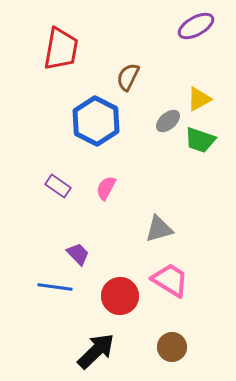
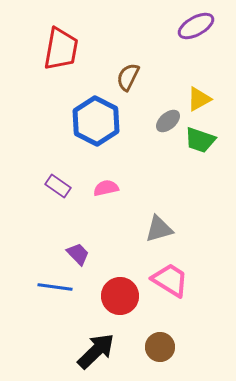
pink semicircle: rotated 50 degrees clockwise
brown circle: moved 12 px left
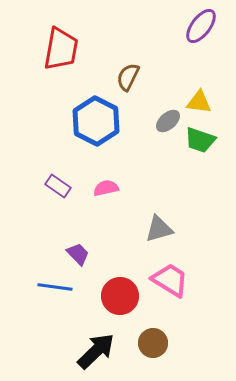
purple ellipse: moved 5 px right; rotated 24 degrees counterclockwise
yellow triangle: moved 3 px down; rotated 36 degrees clockwise
brown circle: moved 7 px left, 4 px up
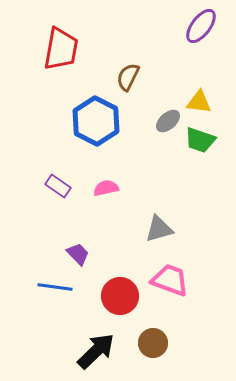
pink trapezoid: rotated 12 degrees counterclockwise
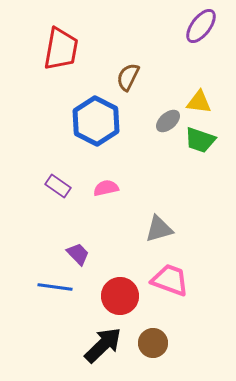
black arrow: moved 7 px right, 6 px up
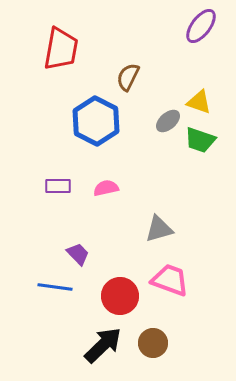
yellow triangle: rotated 12 degrees clockwise
purple rectangle: rotated 35 degrees counterclockwise
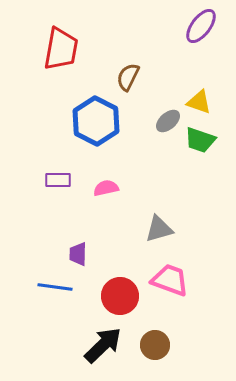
purple rectangle: moved 6 px up
purple trapezoid: rotated 135 degrees counterclockwise
brown circle: moved 2 px right, 2 px down
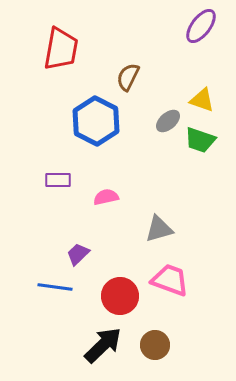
yellow triangle: moved 3 px right, 2 px up
pink semicircle: moved 9 px down
purple trapezoid: rotated 45 degrees clockwise
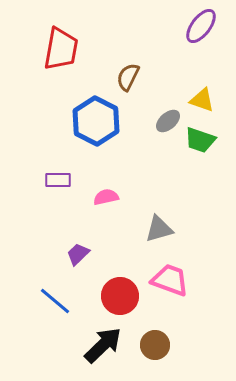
blue line: moved 14 px down; rotated 32 degrees clockwise
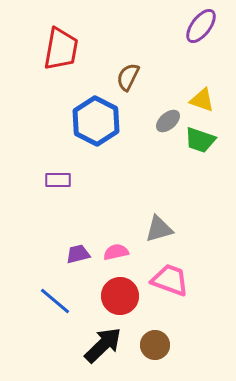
pink semicircle: moved 10 px right, 55 px down
purple trapezoid: rotated 30 degrees clockwise
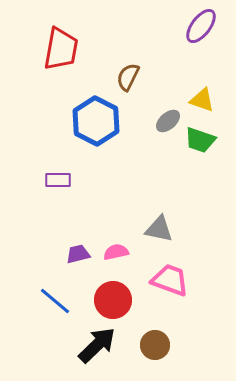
gray triangle: rotated 28 degrees clockwise
red circle: moved 7 px left, 4 px down
black arrow: moved 6 px left
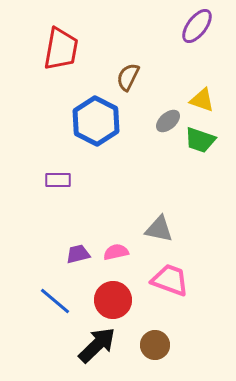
purple ellipse: moved 4 px left
